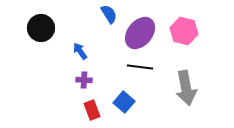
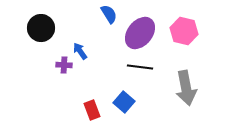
purple cross: moved 20 px left, 15 px up
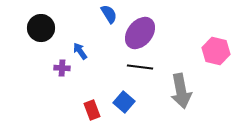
pink hexagon: moved 32 px right, 20 px down
purple cross: moved 2 px left, 3 px down
gray arrow: moved 5 px left, 3 px down
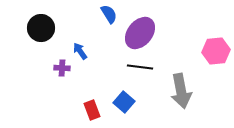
pink hexagon: rotated 20 degrees counterclockwise
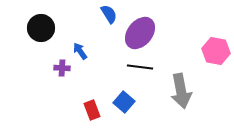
pink hexagon: rotated 16 degrees clockwise
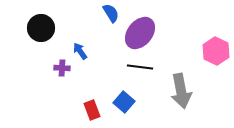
blue semicircle: moved 2 px right, 1 px up
pink hexagon: rotated 16 degrees clockwise
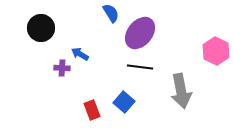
blue arrow: moved 3 px down; rotated 24 degrees counterclockwise
